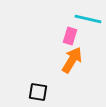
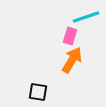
cyan line: moved 2 px left, 2 px up; rotated 32 degrees counterclockwise
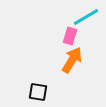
cyan line: rotated 12 degrees counterclockwise
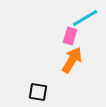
cyan line: moved 1 px left, 1 px down
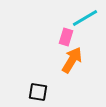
pink rectangle: moved 4 px left, 1 px down
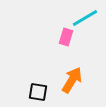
orange arrow: moved 20 px down
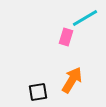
black square: rotated 18 degrees counterclockwise
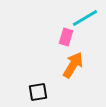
orange arrow: moved 1 px right, 15 px up
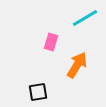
pink rectangle: moved 15 px left, 5 px down
orange arrow: moved 4 px right
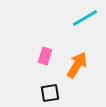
pink rectangle: moved 6 px left, 14 px down
black square: moved 12 px right, 1 px down
